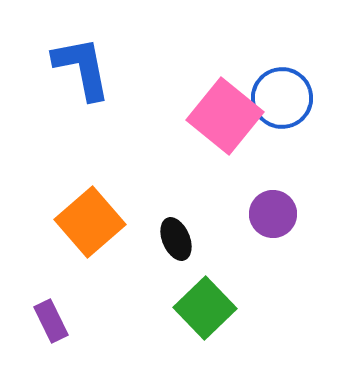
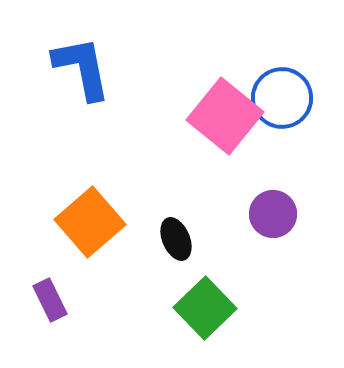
purple rectangle: moved 1 px left, 21 px up
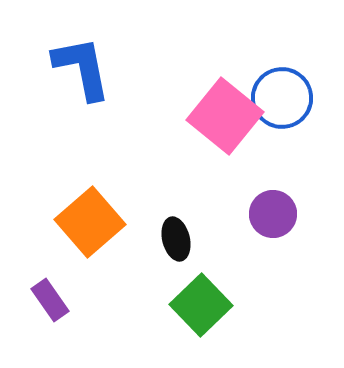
black ellipse: rotated 9 degrees clockwise
purple rectangle: rotated 9 degrees counterclockwise
green square: moved 4 px left, 3 px up
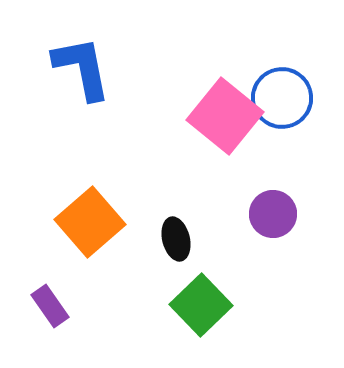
purple rectangle: moved 6 px down
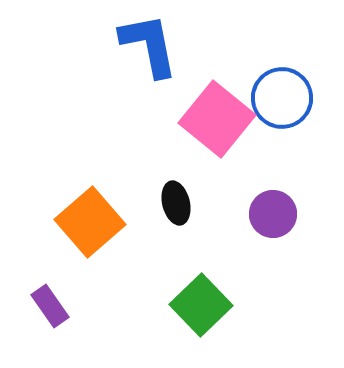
blue L-shape: moved 67 px right, 23 px up
pink square: moved 8 px left, 3 px down
black ellipse: moved 36 px up
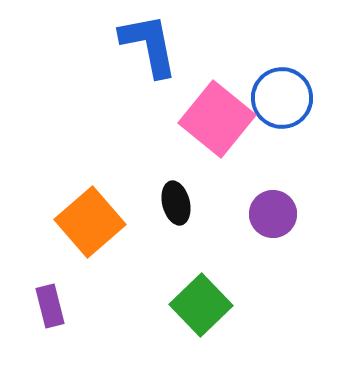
purple rectangle: rotated 21 degrees clockwise
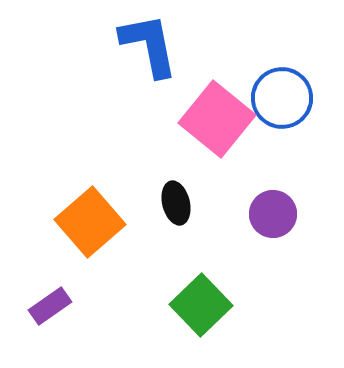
purple rectangle: rotated 69 degrees clockwise
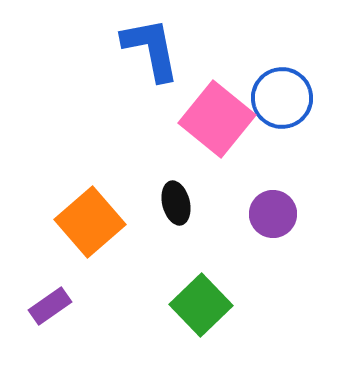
blue L-shape: moved 2 px right, 4 px down
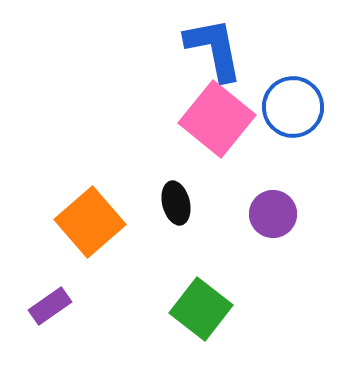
blue L-shape: moved 63 px right
blue circle: moved 11 px right, 9 px down
green square: moved 4 px down; rotated 8 degrees counterclockwise
